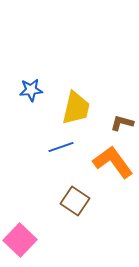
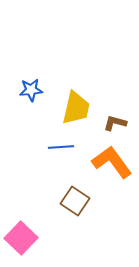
brown L-shape: moved 7 px left
blue line: rotated 15 degrees clockwise
orange L-shape: moved 1 px left
pink square: moved 1 px right, 2 px up
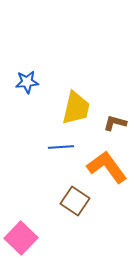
blue star: moved 4 px left, 8 px up
orange L-shape: moved 5 px left, 5 px down
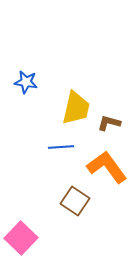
blue star: moved 1 px left; rotated 15 degrees clockwise
brown L-shape: moved 6 px left
